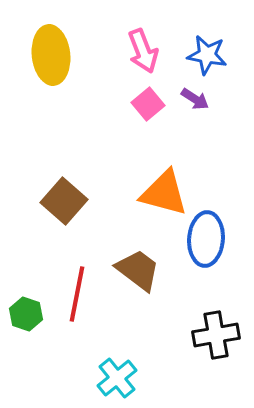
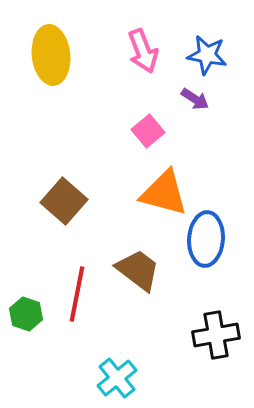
pink square: moved 27 px down
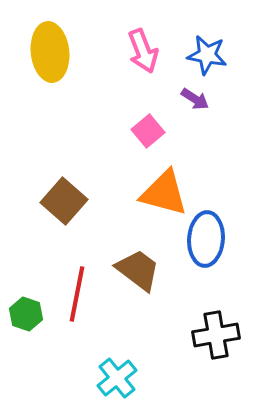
yellow ellipse: moved 1 px left, 3 px up
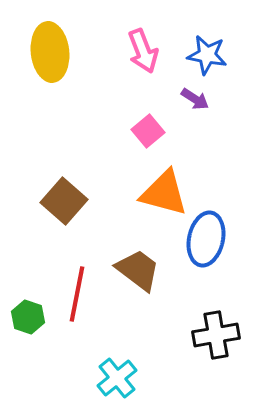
blue ellipse: rotated 8 degrees clockwise
green hexagon: moved 2 px right, 3 px down
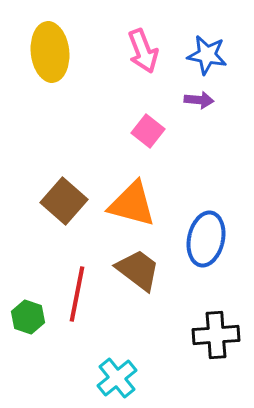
purple arrow: moved 4 px right, 1 px down; rotated 28 degrees counterclockwise
pink square: rotated 12 degrees counterclockwise
orange triangle: moved 32 px left, 11 px down
black cross: rotated 6 degrees clockwise
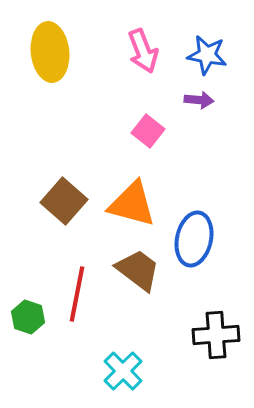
blue ellipse: moved 12 px left
cyan cross: moved 6 px right, 7 px up; rotated 6 degrees counterclockwise
